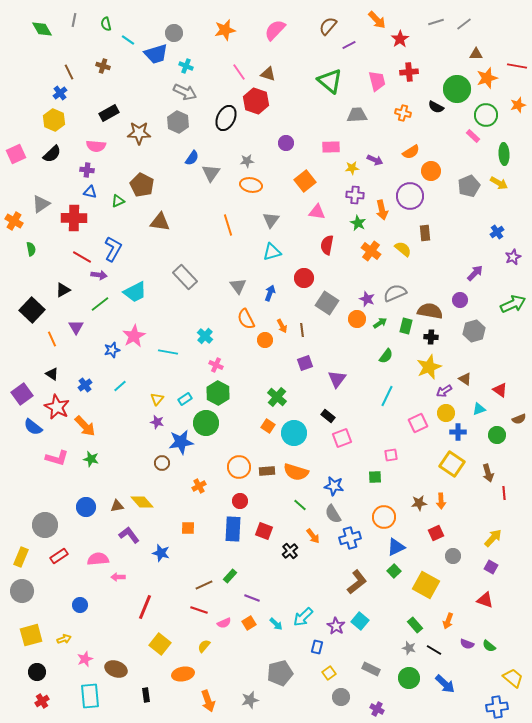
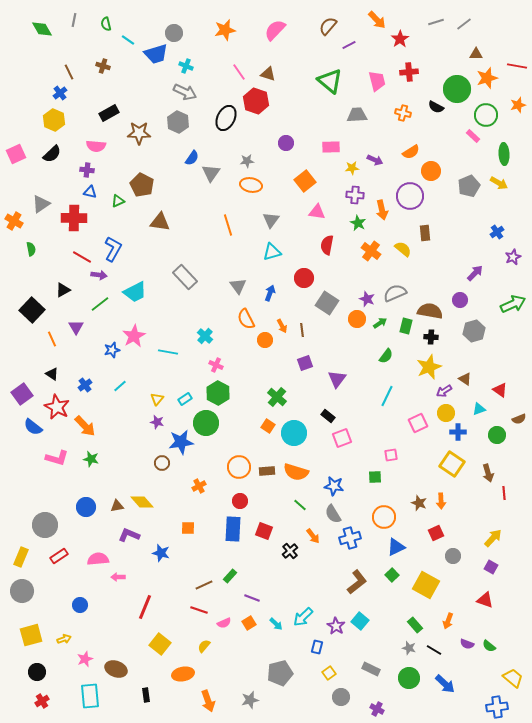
brown star at (419, 503): rotated 28 degrees clockwise
purple L-shape at (129, 535): rotated 30 degrees counterclockwise
green square at (394, 571): moved 2 px left, 4 px down
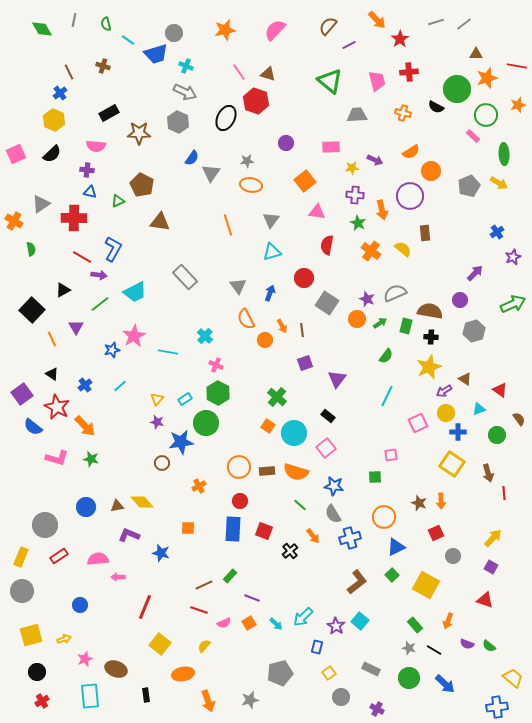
brown semicircle at (519, 419): rotated 104 degrees counterclockwise
pink square at (342, 438): moved 16 px left, 10 px down; rotated 18 degrees counterclockwise
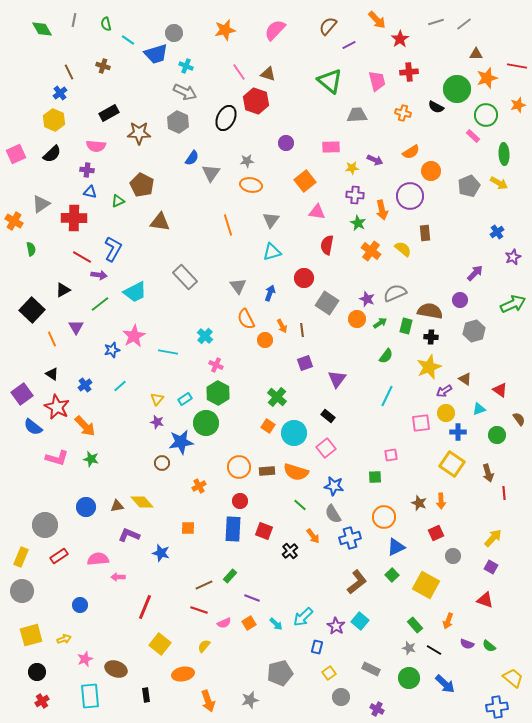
pink square at (418, 423): moved 3 px right; rotated 18 degrees clockwise
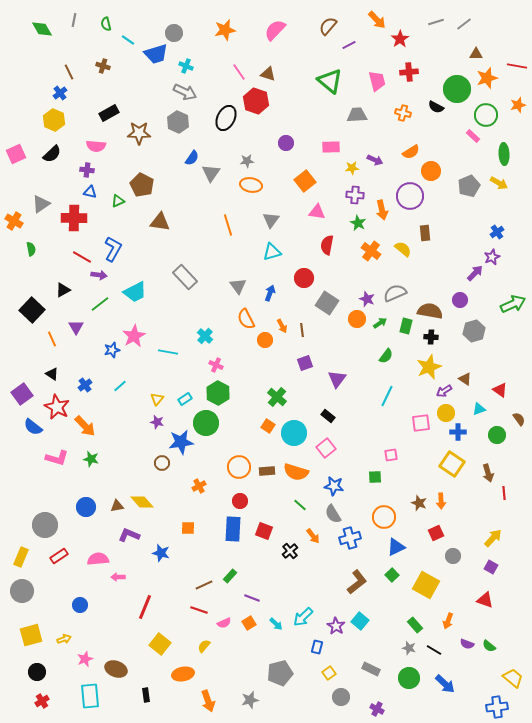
purple star at (513, 257): moved 21 px left
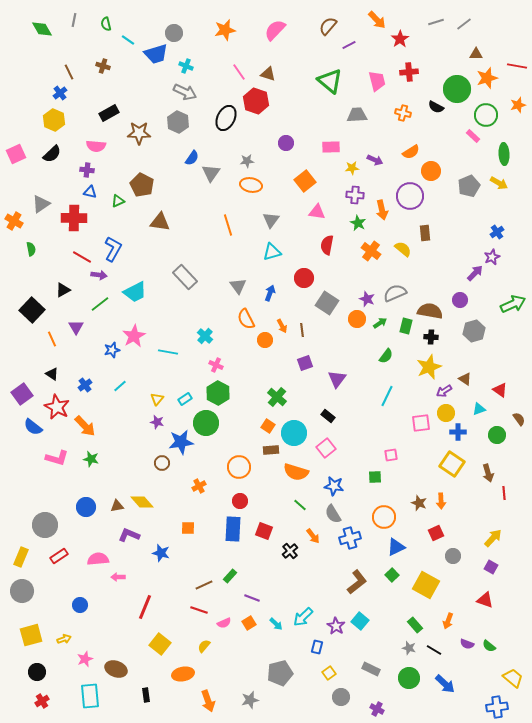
brown rectangle at (267, 471): moved 4 px right, 21 px up
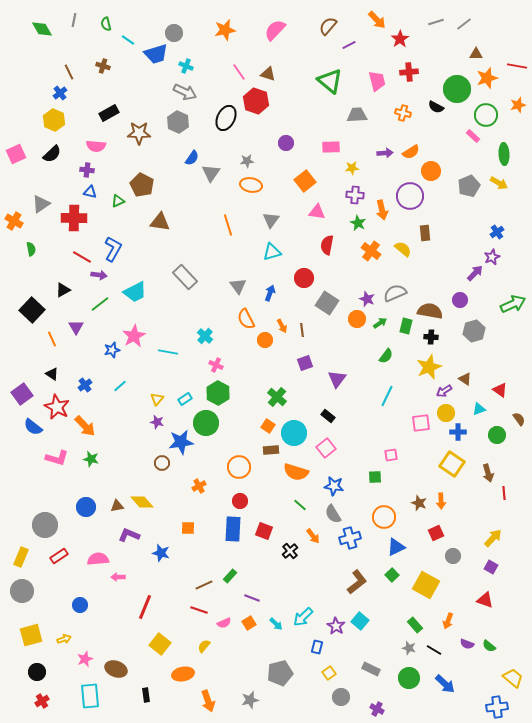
purple arrow at (375, 160): moved 10 px right, 7 px up; rotated 28 degrees counterclockwise
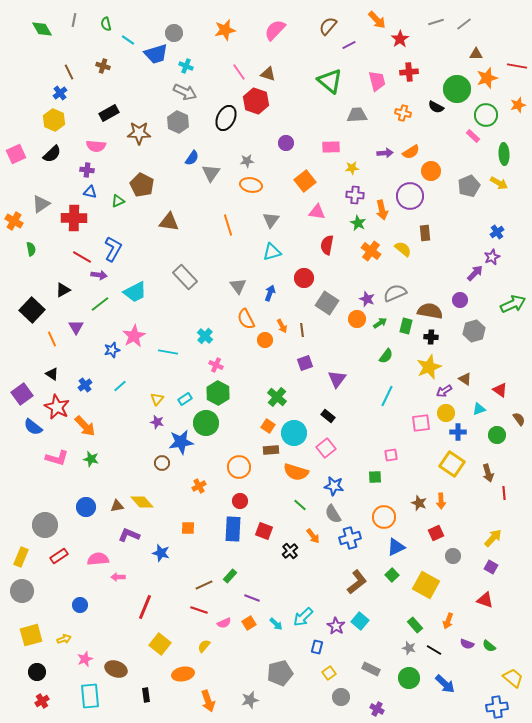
brown triangle at (160, 222): moved 9 px right
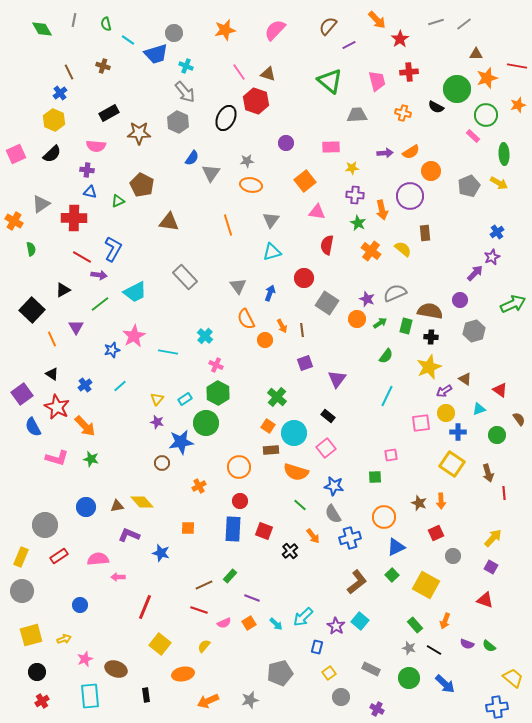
gray arrow at (185, 92): rotated 25 degrees clockwise
blue semicircle at (33, 427): rotated 24 degrees clockwise
orange arrow at (448, 621): moved 3 px left
orange arrow at (208, 701): rotated 85 degrees clockwise
